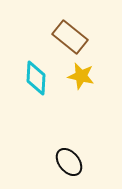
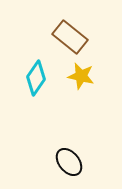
cyan diamond: rotated 32 degrees clockwise
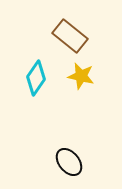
brown rectangle: moved 1 px up
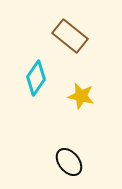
yellow star: moved 20 px down
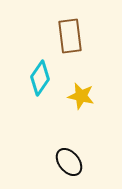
brown rectangle: rotated 44 degrees clockwise
cyan diamond: moved 4 px right
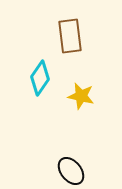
black ellipse: moved 2 px right, 9 px down
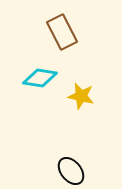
brown rectangle: moved 8 px left, 4 px up; rotated 20 degrees counterclockwise
cyan diamond: rotated 64 degrees clockwise
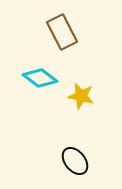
cyan diamond: rotated 28 degrees clockwise
black ellipse: moved 4 px right, 10 px up
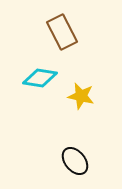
cyan diamond: rotated 28 degrees counterclockwise
